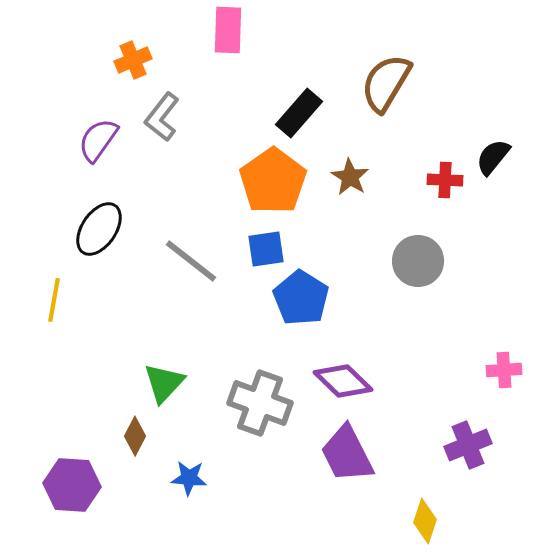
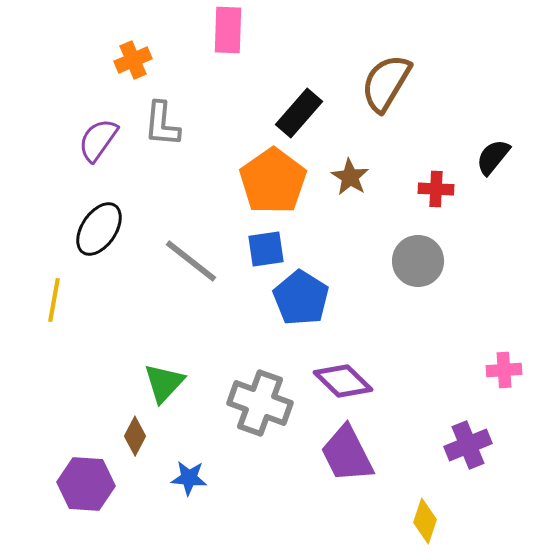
gray L-shape: moved 7 px down; rotated 33 degrees counterclockwise
red cross: moved 9 px left, 9 px down
purple hexagon: moved 14 px right, 1 px up
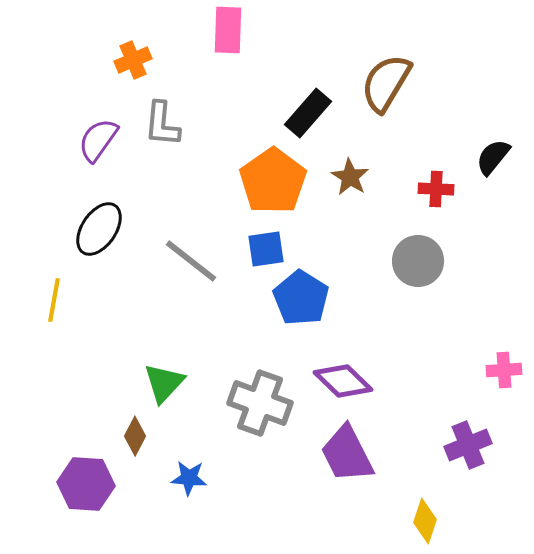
black rectangle: moved 9 px right
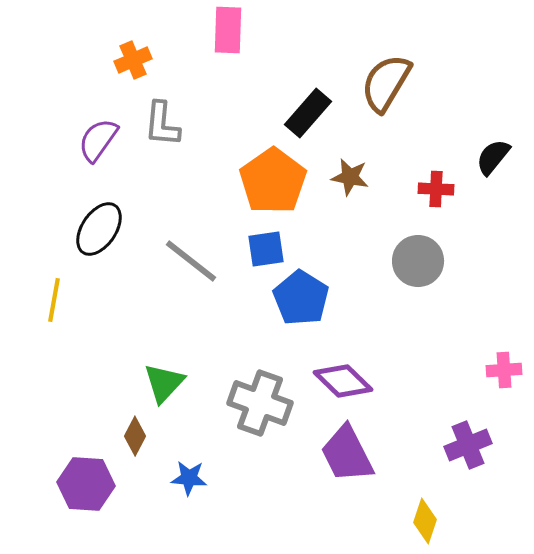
brown star: rotated 21 degrees counterclockwise
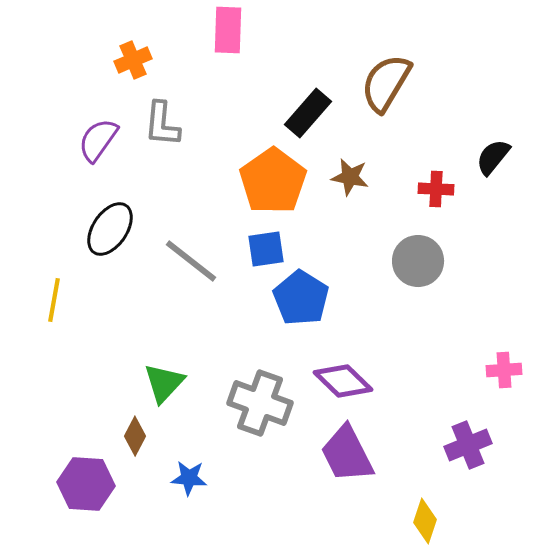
black ellipse: moved 11 px right
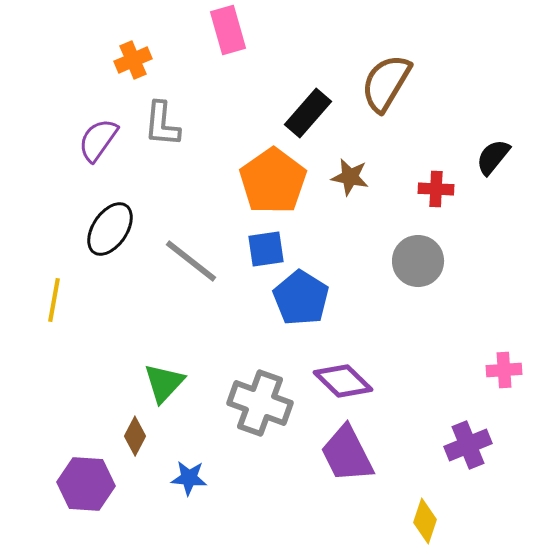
pink rectangle: rotated 18 degrees counterclockwise
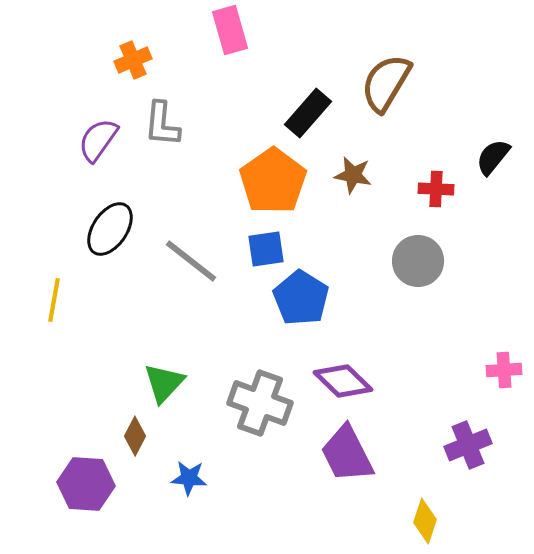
pink rectangle: moved 2 px right
brown star: moved 3 px right, 2 px up
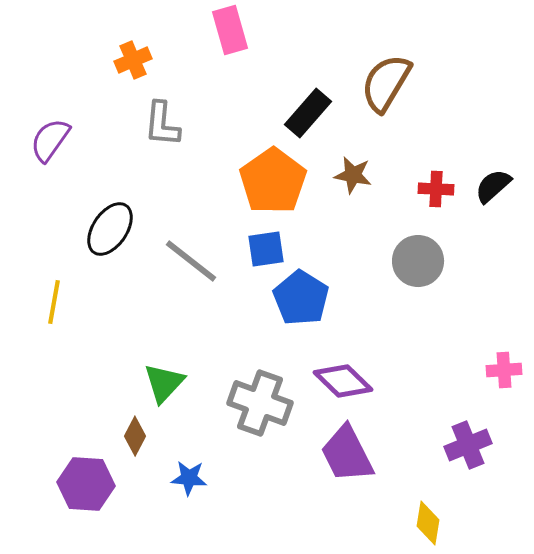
purple semicircle: moved 48 px left
black semicircle: moved 29 px down; rotated 9 degrees clockwise
yellow line: moved 2 px down
yellow diamond: moved 3 px right, 2 px down; rotated 9 degrees counterclockwise
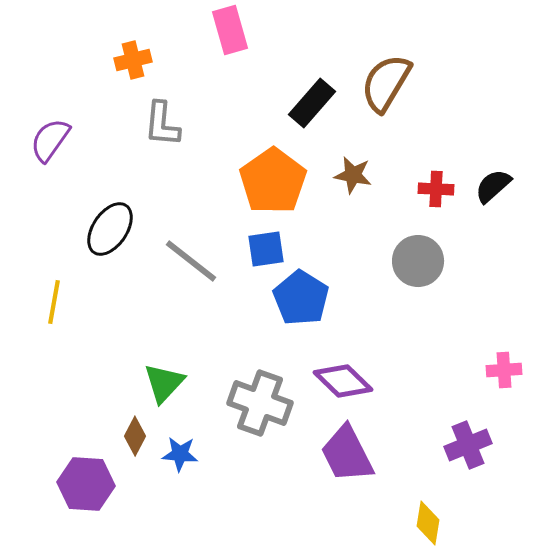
orange cross: rotated 9 degrees clockwise
black rectangle: moved 4 px right, 10 px up
blue star: moved 9 px left, 24 px up
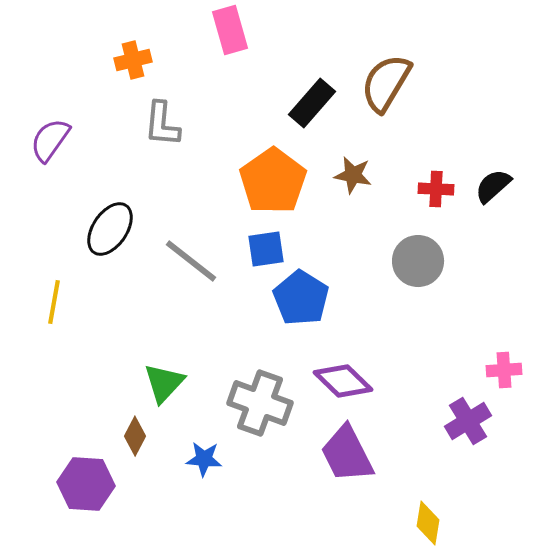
purple cross: moved 24 px up; rotated 9 degrees counterclockwise
blue star: moved 24 px right, 5 px down
